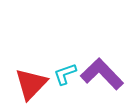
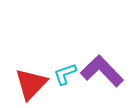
purple L-shape: moved 3 px up
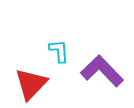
cyan L-shape: moved 6 px left, 23 px up; rotated 105 degrees clockwise
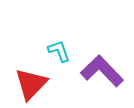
cyan L-shape: rotated 15 degrees counterclockwise
